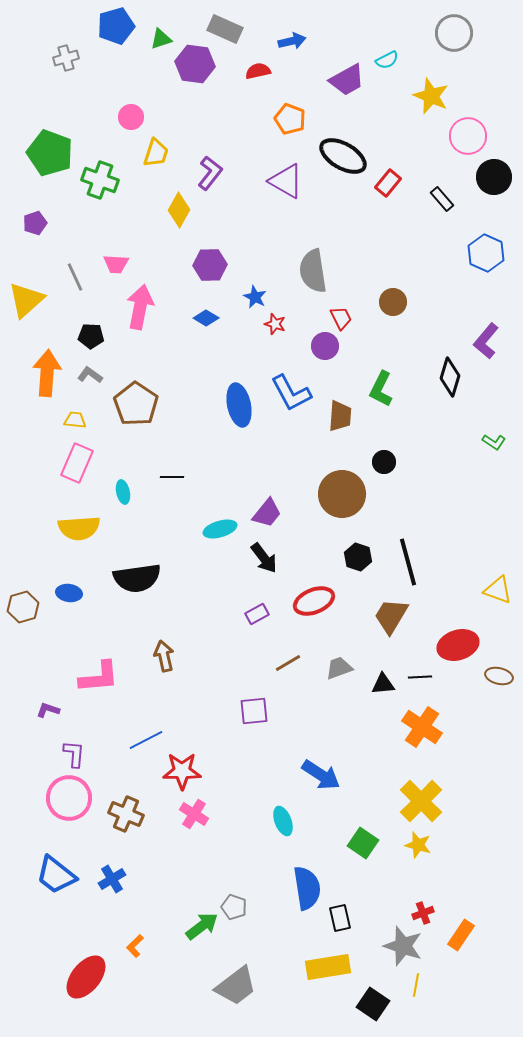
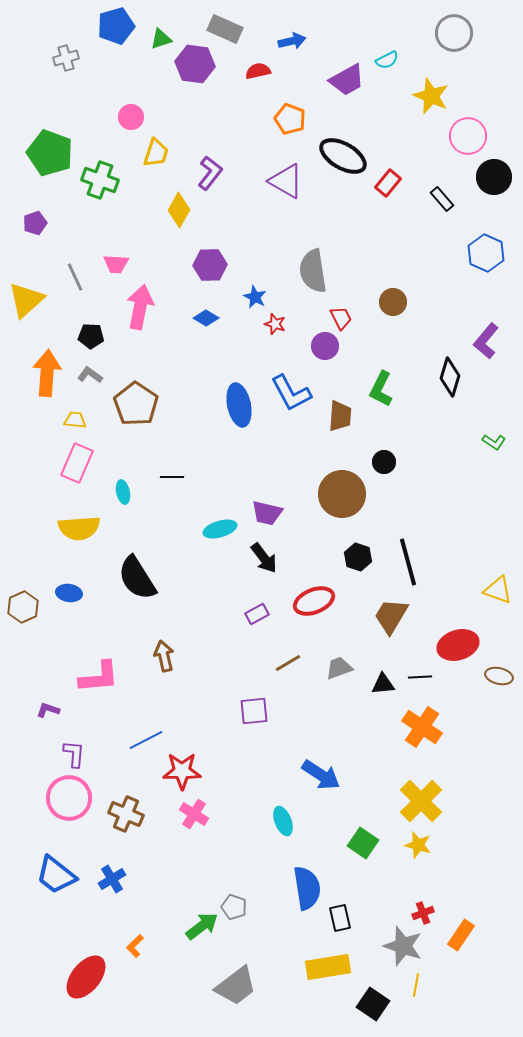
purple trapezoid at (267, 513): rotated 64 degrees clockwise
black semicircle at (137, 578): rotated 66 degrees clockwise
brown hexagon at (23, 607): rotated 8 degrees counterclockwise
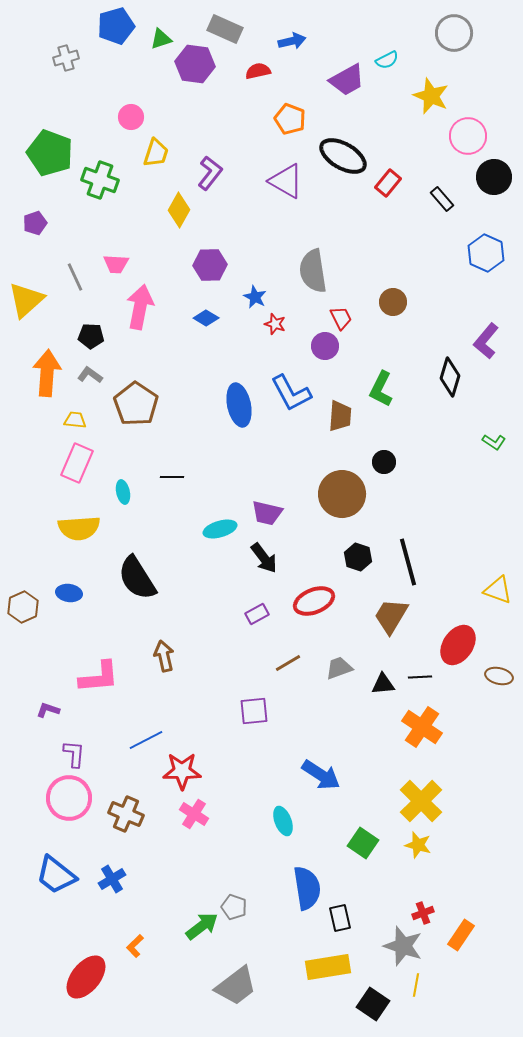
red ellipse at (458, 645): rotated 39 degrees counterclockwise
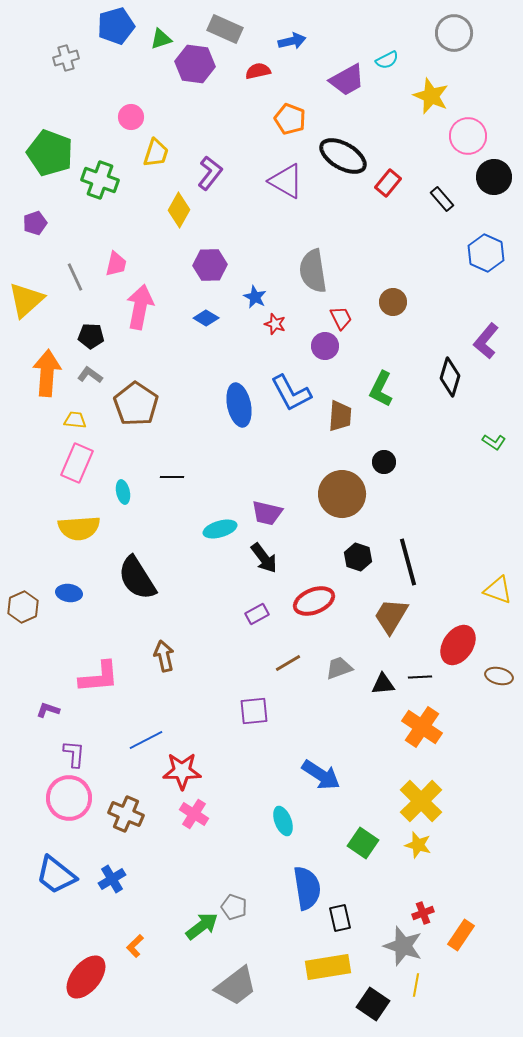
pink trapezoid at (116, 264): rotated 80 degrees counterclockwise
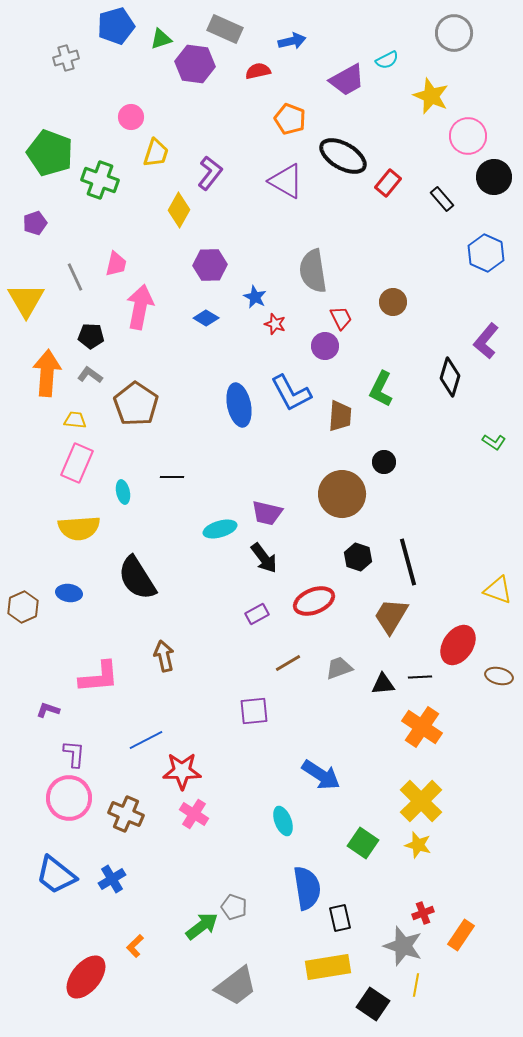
yellow triangle at (26, 300): rotated 18 degrees counterclockwise
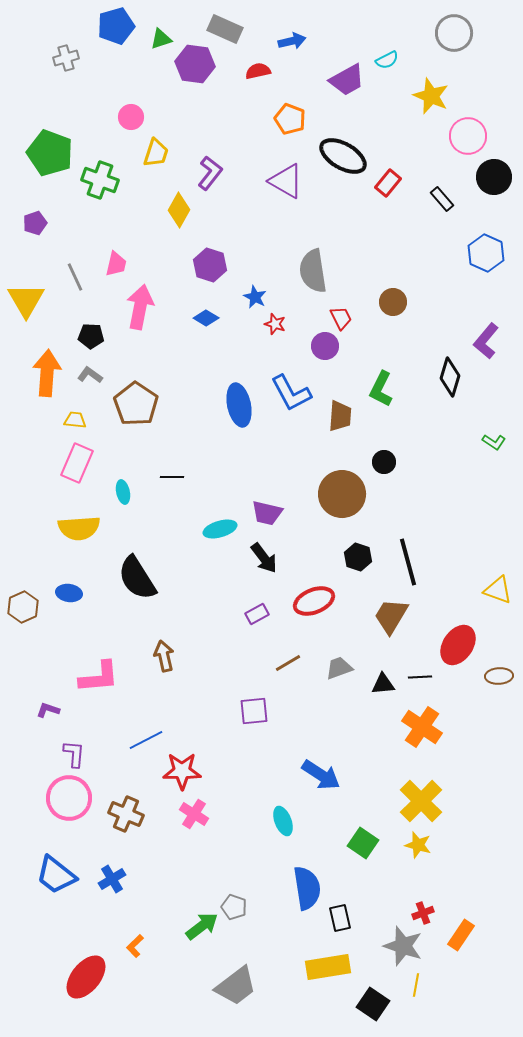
purple hexagon at (210, 265): rotated 20 degrees clockwise
brown ellipse at (499, 676): rotated 16 degrees counterclockwise
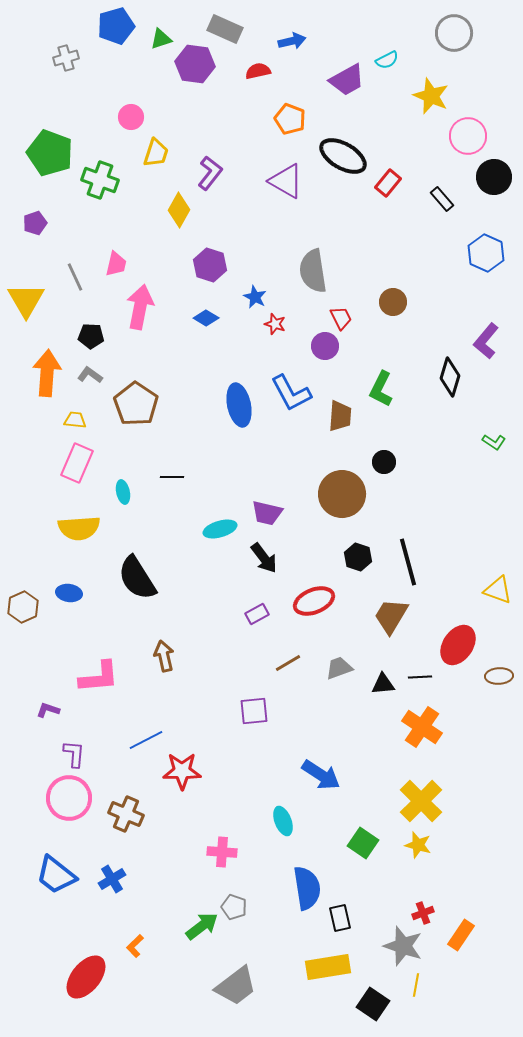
pink cross at (194, 814): moved 28 px right, 38 px down; rotated 28 degrees counterclockwise
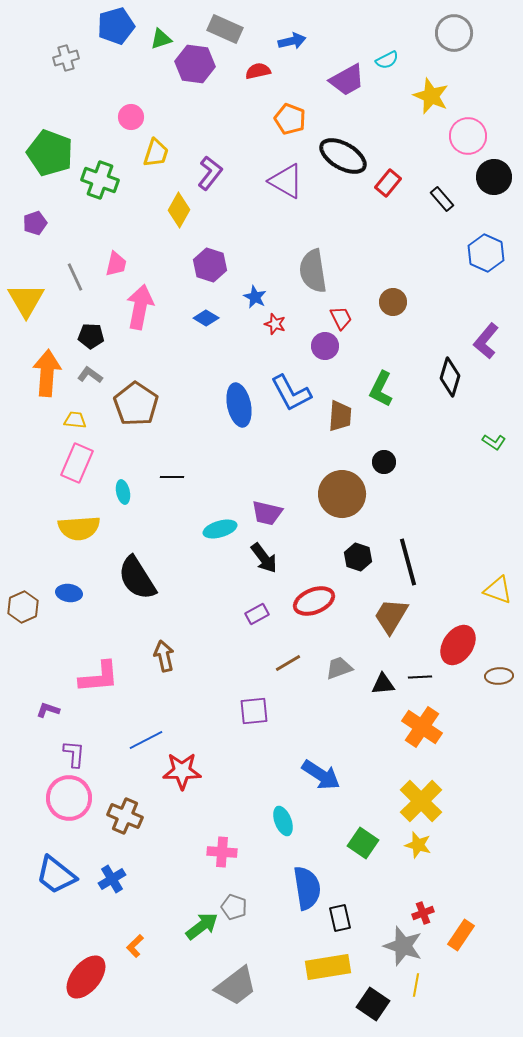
brown cross at (126, 814): moved 1 px left, 2 px down
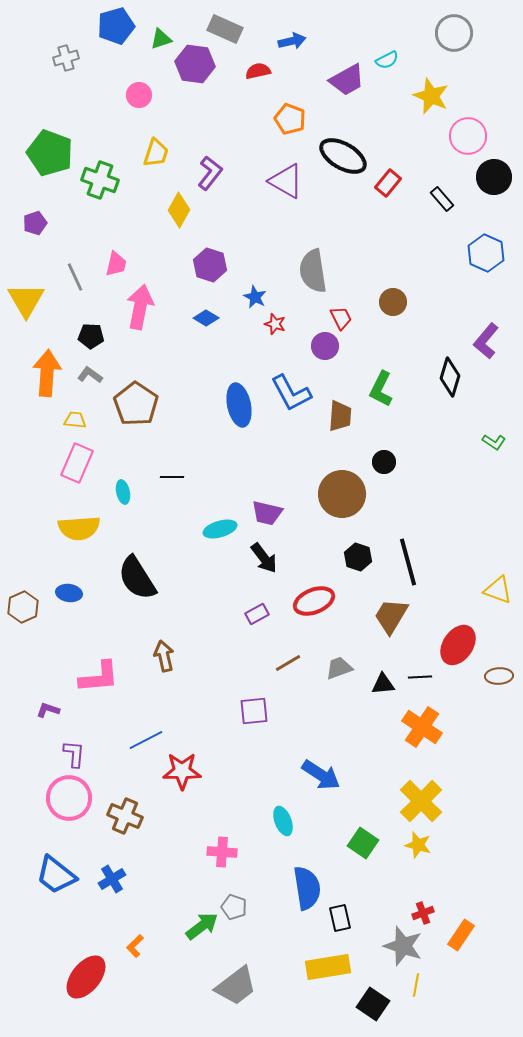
pink circle at (131, 117): moved 8 px right, 22 px up
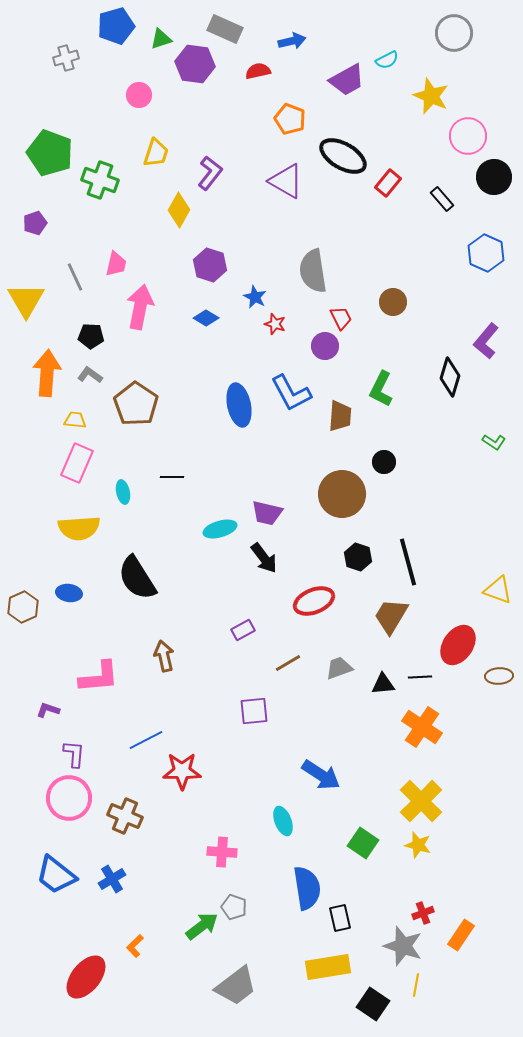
purple rectangle at (257, 614): moved 14 px left, 16 px down
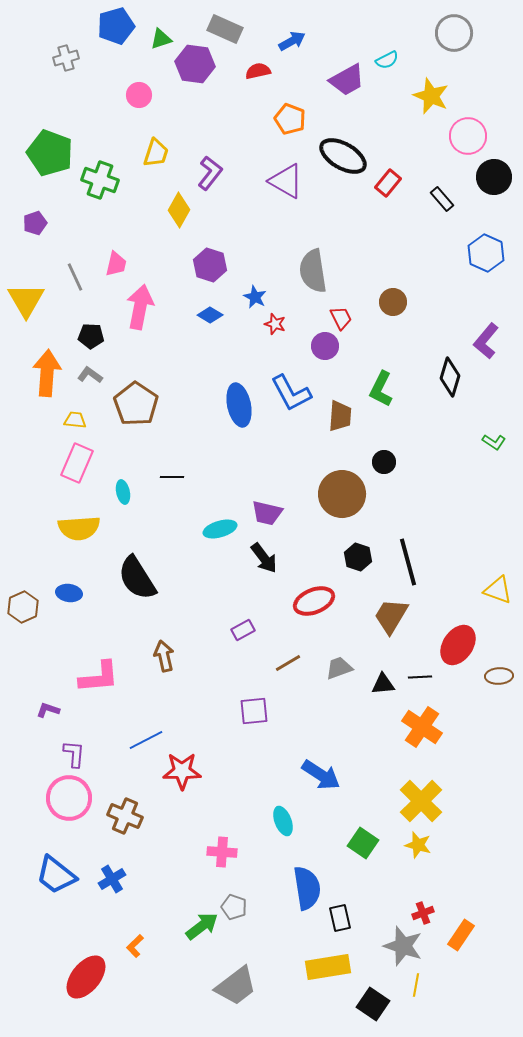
blue arrow at (292, 41): rotated 16 degrees counterclockwise
blue diamond at (206, 318): moved 4 px right, 3 px up
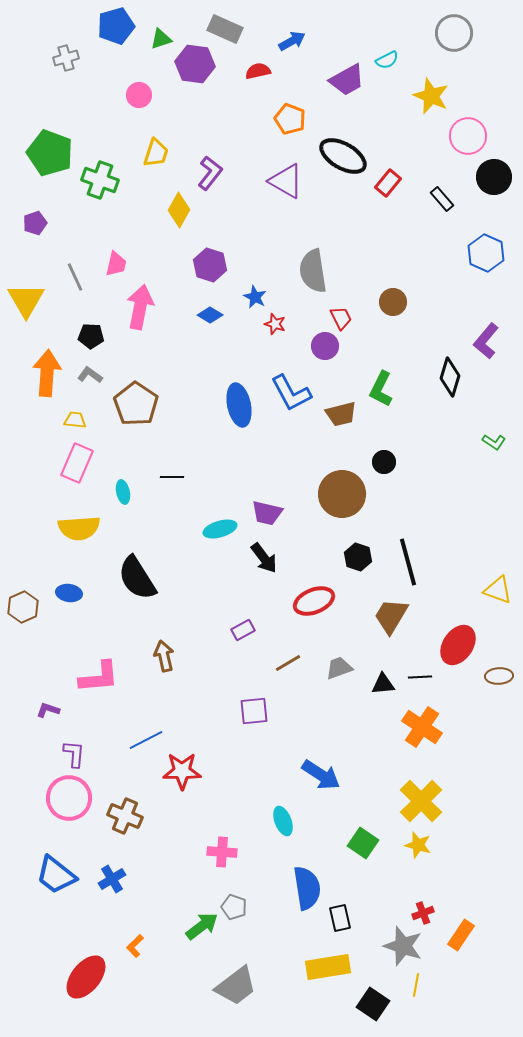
brown trapezoid at (340, 416): moved 1 px right, 2 px up; rotated 72 degrees clockwise
